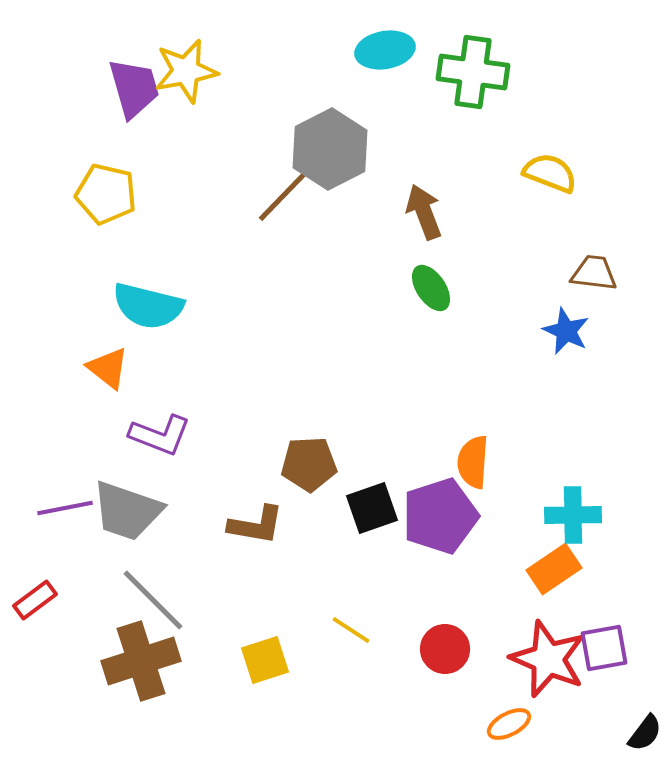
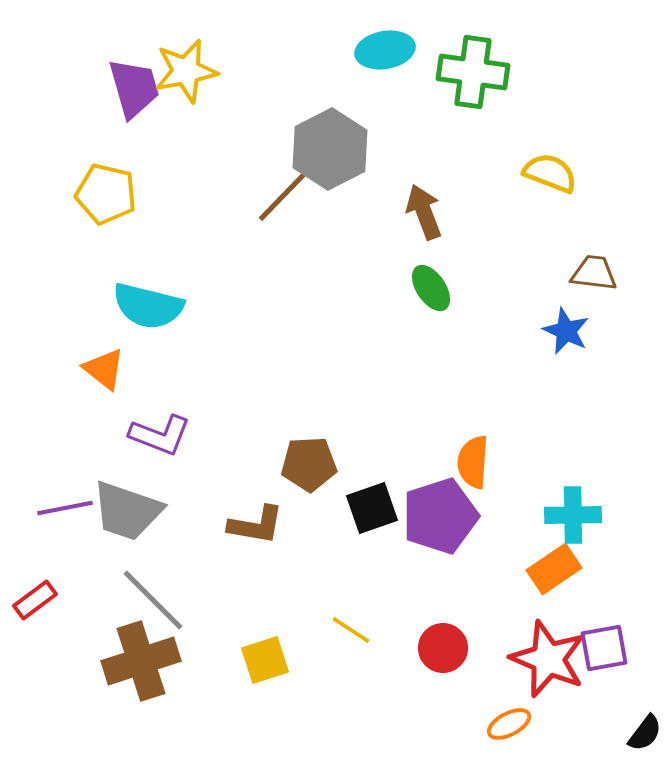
orange triangle: moved 4 px left, 1 px down
red circle: moved 2 px left, 1 px up
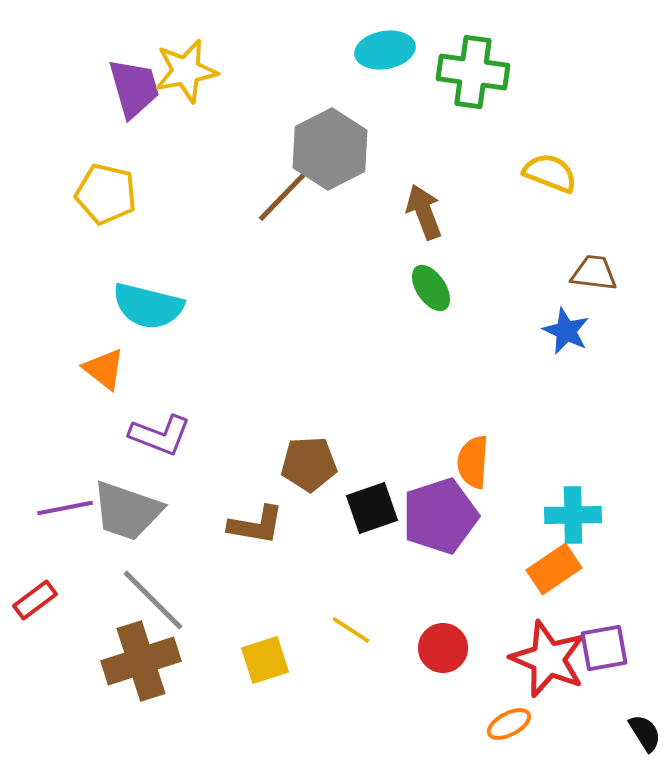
black semicircle: rotated 69 degrees counterclockwise
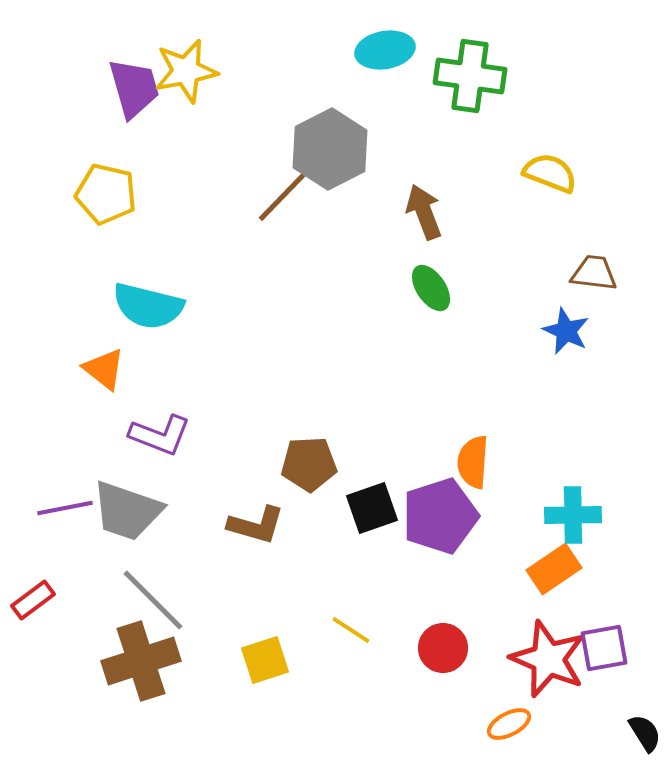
green cross: moved 3 px left, 4 px down
brown L-shape: rotated 6 degrees clockwise
red rectangle: moved 2 px left
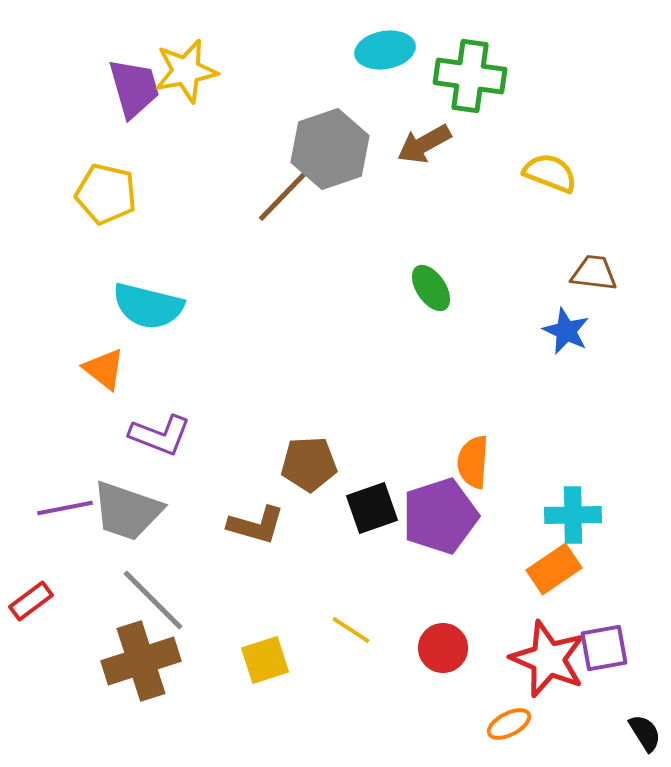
gray hexagon: rotated 8 degrees clockwise
brown arrow: moved 68 px up; rotated 98 degrees counterclockwise
red rectangle: moved 2 px left, 1 px down
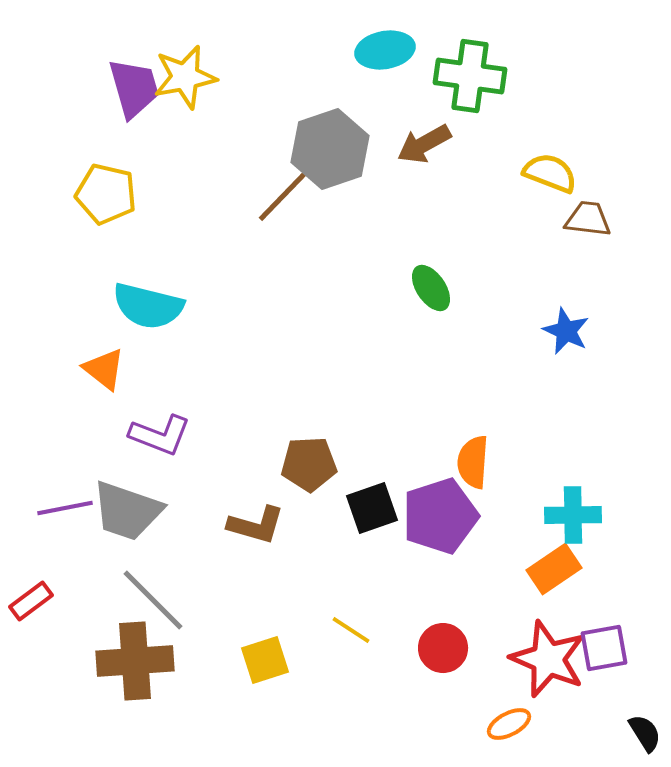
yellow star: moved 1 px left, 6 px down
brown trapezoid: moved 6 px left, 54 px up
brown cross: moved 6 px left; rotated 14 degrees clockwise
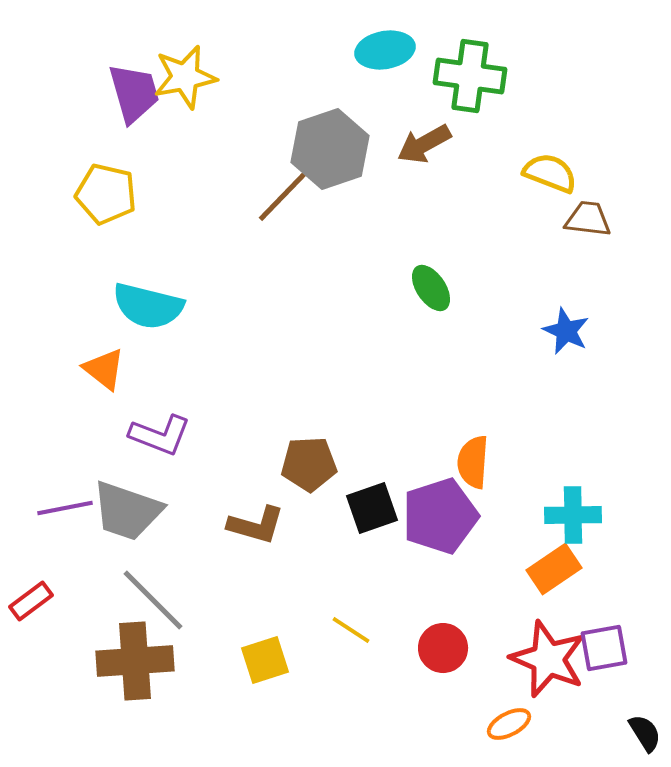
purple trapezoid: moved 5 px down
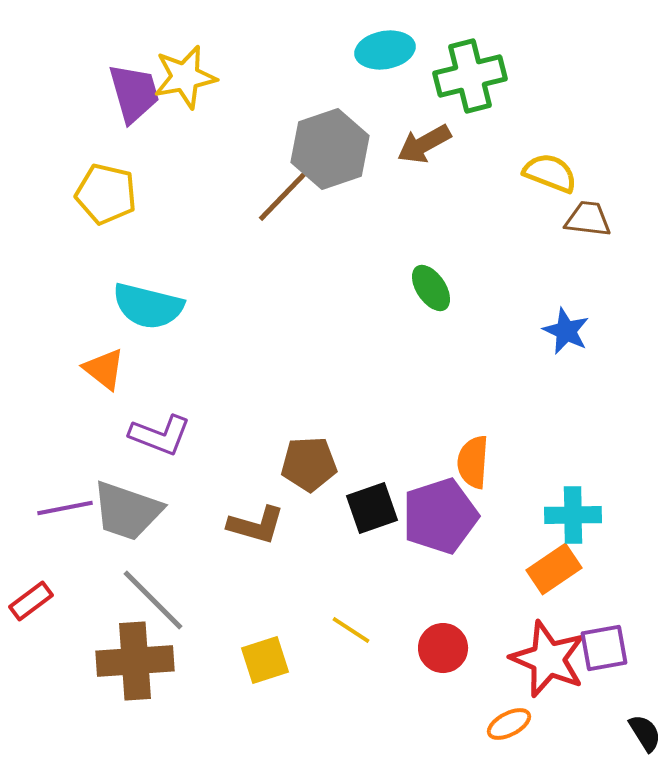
green cross: rotated 22 degrees counterclockwise
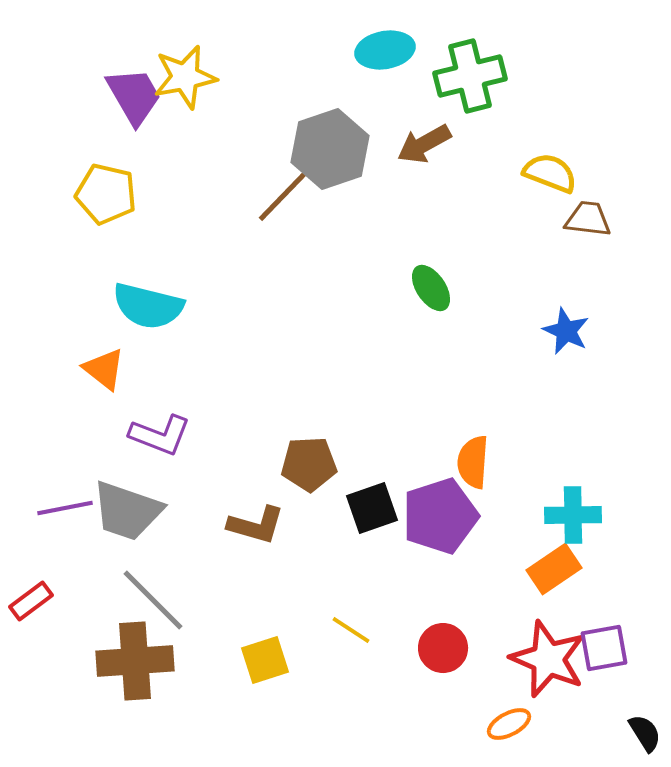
purple trapezoid: moved 3 px down; rotated 14 degrees counterclockwise
